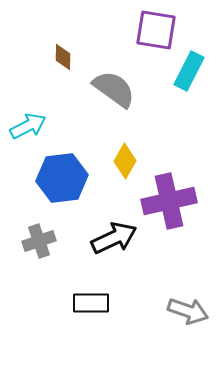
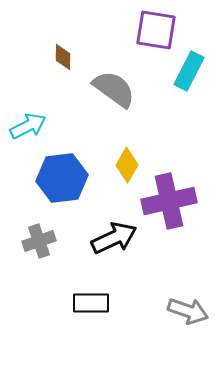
yellow diamond: moved 2 px right, 4 px down
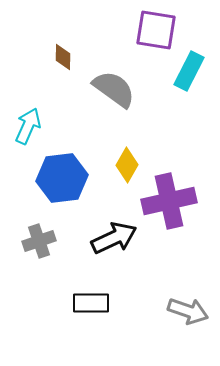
cyan arrow: rotated 39 degrees counterclockwise
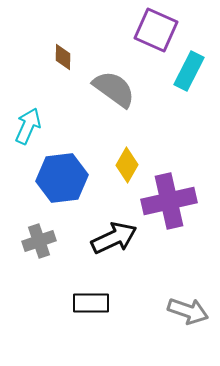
purple square: rotated 15 degrees clockwise
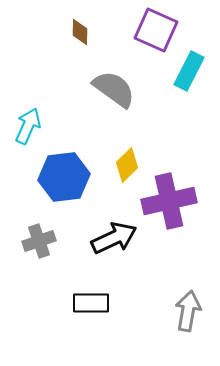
brown diamond: moved 17 px right, 25 px up
yellow diamond: rotated 16 degrees clockwise
blue hexagon: moved 2 px right, 1 px up
gray arrow: rotated 99 degrees counterclockwise
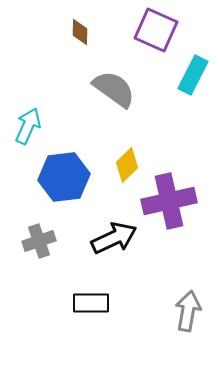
cyan rectangle: moved 4 px right, 4 px down
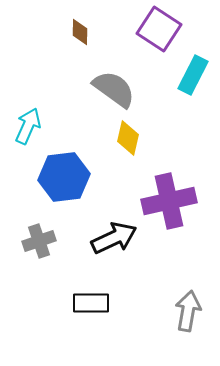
purple square: moved 3 px right, 1 px up; rotated 9 degrees clockwise
yellow diamond: moved 1 px right, 27 px up; rotated 32 degrees counterclockwise
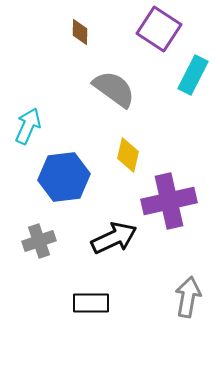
yellow diamond: moved 17 px down
gray arrow: moved 14 px up
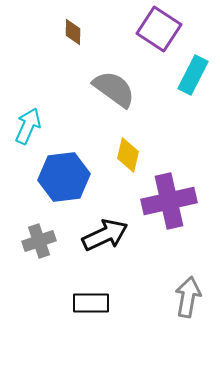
brown diamond: moved 7 px left
black arrow: moved 9 px left, 3 px up
